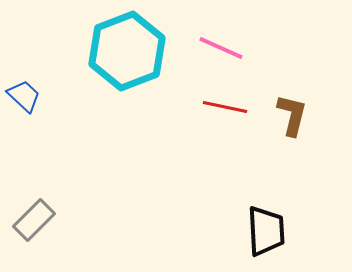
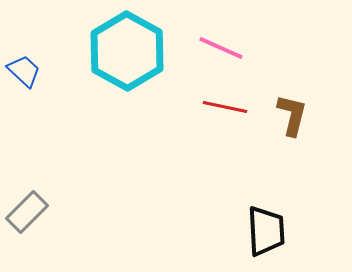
cyan hexagon: rotated 10 degrees counterclockwise
blue trapezoid: moved 25 px up
gray rectangle: moved 7 px left, 8 px up
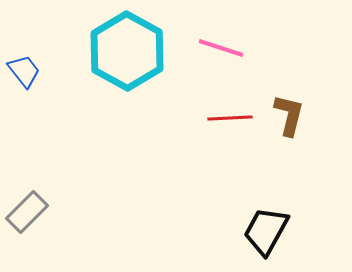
pink line: rotated 6 degrees counterclockwise
blue trapezoid: rotated 9 degrees clockwise
red line: moved 5 px right, 11 px down; rotated 15 degrees counterclockwise
brown L-shape: moved 3 px left
black trapezoid: rotated 148 degrees counterclockwise
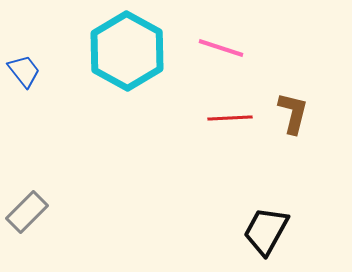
brown L-shape: moved 4 px right, 2 px up
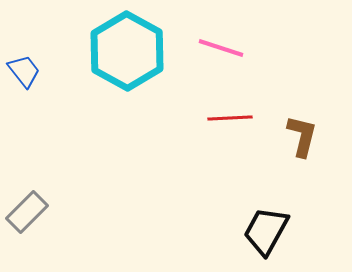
brown L-shape: moved 9 px right, 23 px down
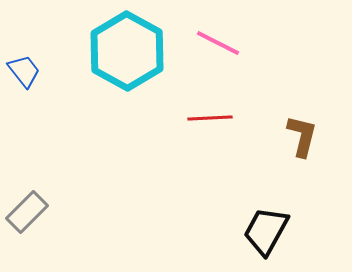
pink line: moved 3 px left, 5 px up; rotated 9 degrees clockwise
red line: moved 20 px left
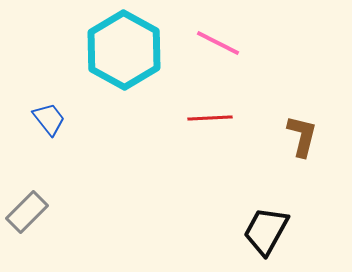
cyan hexagon: moved 3 px left, 1 px up
blue trapezoid: moved 25 px right, 48 px down
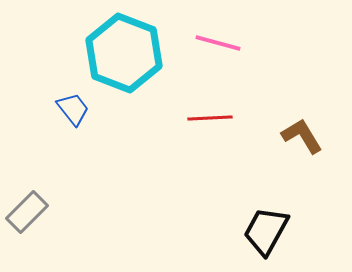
pink line: rotated 12 degrees counterclockwise
cyan hexagon: moved 3 px down; rotated 8 degrees counterclockwise
blue trapezoid: moved 24 px right, 10 px up
brown L-shape: rotated 45 degrees counterclockwise
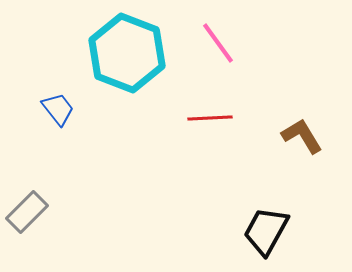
pink line: rotated 39 degrees clockwise
cyan hexagon: moved 3 px right
blue trapezoid: moved 15 px left
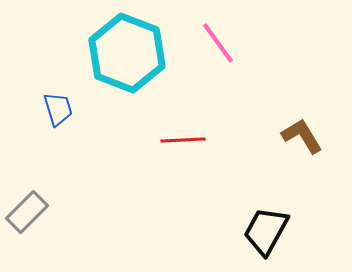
blue trapezoid: rotated 21 degrees clockwise
red line: moved 27 px left, 22 px down
